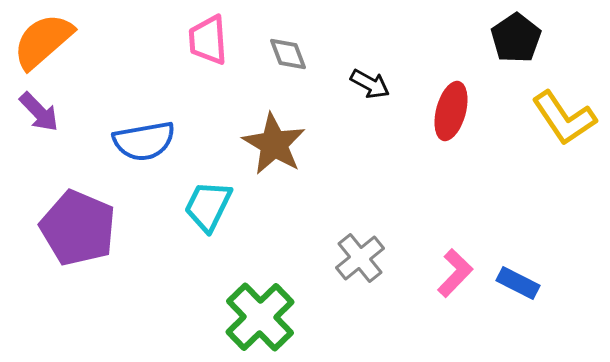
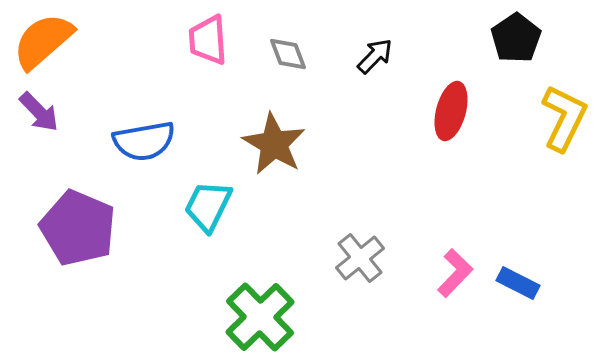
black arrow: moved 5 px right, 28 px up; rotated 75 degrees counterclockwise
yellow L-shape: rotated 120 degrees counterclockwise
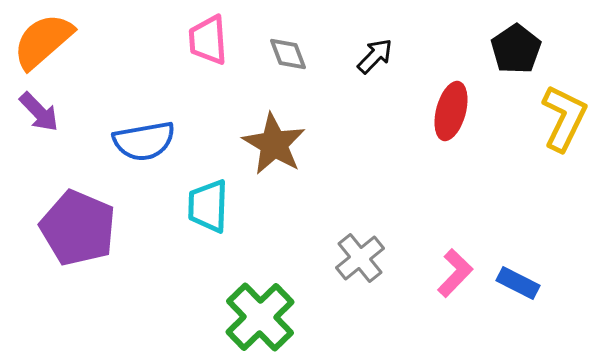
black pentagon: moved 11 px down
cyan trapezoid: rotated 24 degrees counterclockwise
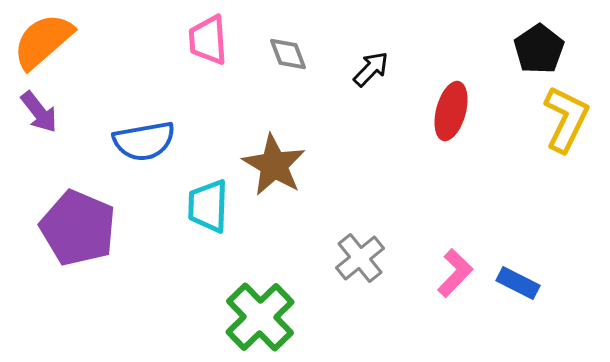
black pentagon: moved 23 px right
black arrow: moved 4 px left, 13 px down
purple arrow: rotated 6 degrees clockwise
yellow L-shape: moved 2 px right, 1 px down
brown star: moved 21 px down
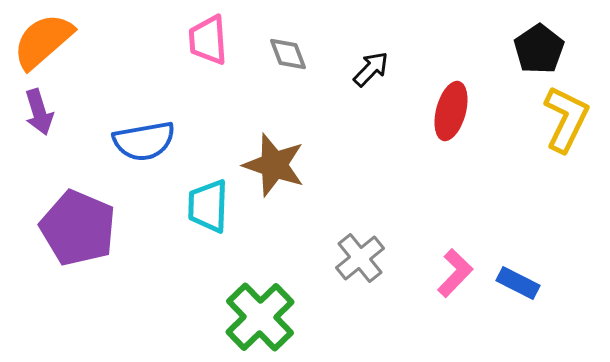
purple arrow: rotated 21 degrees clockwise
brown star: rotated 12 degrees counterclockwise
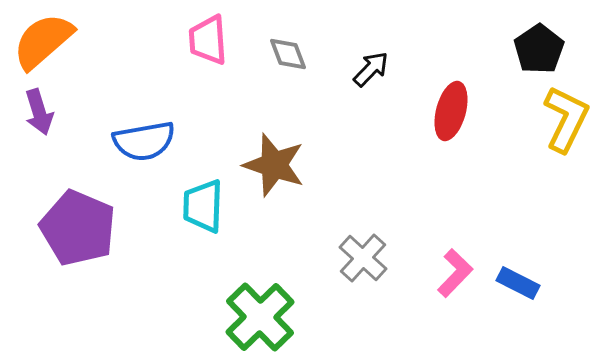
cyan trapezoid: moved 5 px left
gray cross: moved 3 px right; rotated 9 degrees counterclockwise
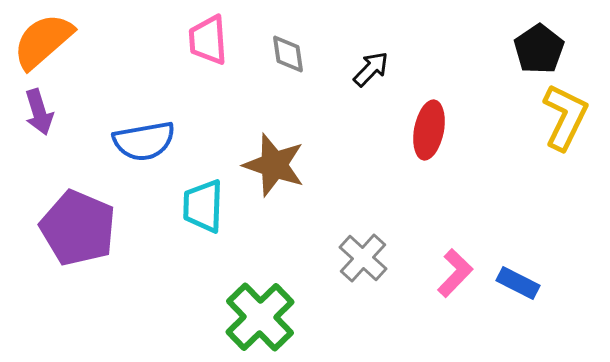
gray diamond: rotated 12 degrees clockwise
red ellipse: moved 22 px left, 19 px down; rotated 4 degrees counterclockwise
yellow L-shape: moved 1 px left, 2 px up
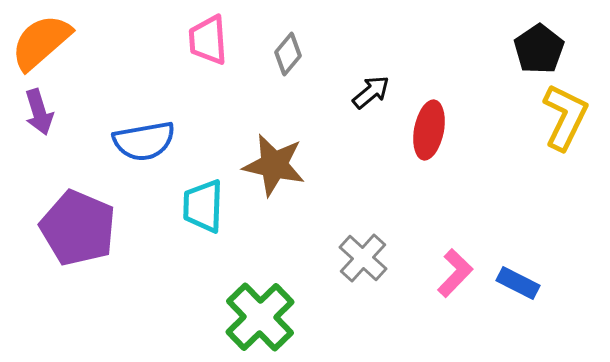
orange semicircle: moved 2 px left, 1 px down
gray diamond: rotated 48 degrees clockwise
black arrow: moved 23 px down; rotated 6 degrees clockwise
brown star: rotated 6 degrees counterclockwise
